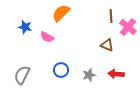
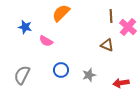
pink semicircle: moved 1 px left, 4 px down
red arrow: moved 5 px right, 9 px down; rotated 14 degrees counterclockwise
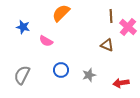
blue star: moved 2 px left
